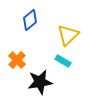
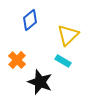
black star: rotated 30 degrees clockwise
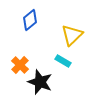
yellow triangle: moved 4 px right
orange cross: moved 3 px right, 5 px down
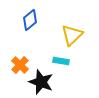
cyan rectangle: moved 2 px left; rotated 21 degrees counterclockwise
black star: moved 1 px right
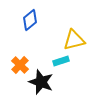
yellow triangle: moved 2 px right, 5 px down; rotated 30 degrees clockwise
cyan rectangle: rotated 28 degrees counterclockwise
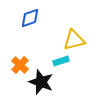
blue diamond: moved 2 px up; rotated 20 degrees clockwise
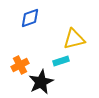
yellow triangle: moved 1 px up
orange cross: rotated 18 degrees clockwise
black star: rotated 25 degrees clockwise
